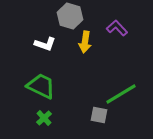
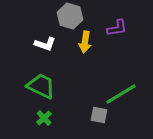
purple L-shape: rotated 125 degrees clockwise
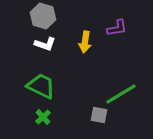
gray hexagon: moved 27 px left
green cross: moved 1 px left, 1 px up
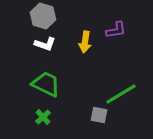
purple L-shape: moved 1 px left, 2 px down
green trapezoid: moved 5 px right, 2 px up
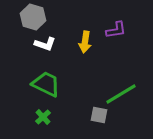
gray hexagon: moved 10 px left, 1 px down
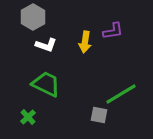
gray hexagon: rotated 15 degrees clockwise
purple L-shape: moved 3 px left, 1 px down
white L-shape: moved 1 px right, 1 px down
green cross: moved 15 px left
